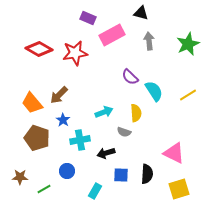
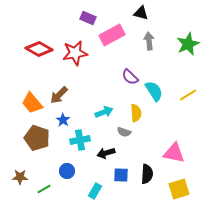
pink triangle: rotated 15 degrees counterclockwise
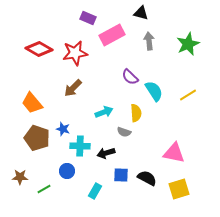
brown arrow: moved 14 px right, 7 px up
blue star: moved 9 px down; rotated 16 degrees counterclockwise
cyan cross: moved 6 px down; rotated 12 degrees clockwise
black semicircle: moved 4 px down; rotated 66 degrees counterclockwise
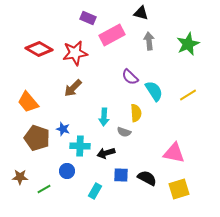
orange trapezoid: moved 4 px left, 1 px up
cyan arrow: moved 5 px down; rotated 114 degrees clockwise
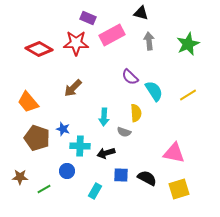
red star: moved 1 px right, 10 px up; rotated 10 degrees clockwise
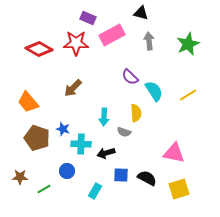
cyan cross: moved 1 px right, 2 px up
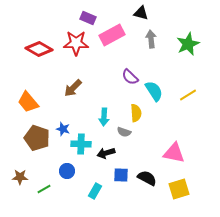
gray arrow: moved 2 px right, 2 px up
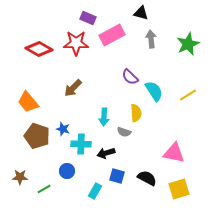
brown pentagon: moved 2 px up
blue square: moved 4 px left, 1 px down; rotated 14 degrees clockwise
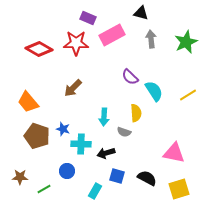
green star: moved 2 px left, 2 px up
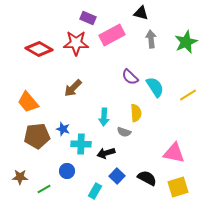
cyan semicircle: moved 1 px right, 4 px up
brown pentagon: rotated 25 degrees counterclockwise
blue square: rotated 28 degrees clockwise
yellow square: moved 1 px left, 2 px up
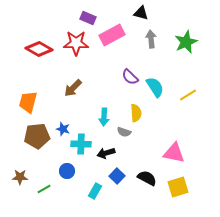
orange trapezoid: rotated 55 degrees clockwise
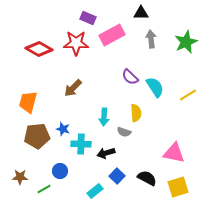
black triangle: rotated 14 degrees counterclockwise
blue circle: moved 7 px left
cyan rectangle: rotated 21 degrees clockwise
